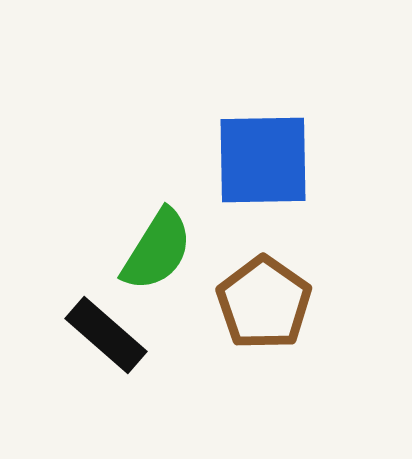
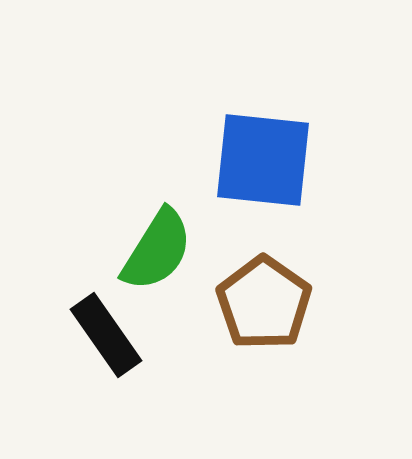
blue square: rotated 7 degrees clockwise
black rectangle: rotated 14 degrees clockwise
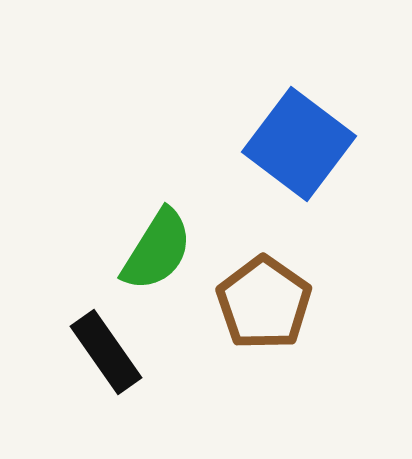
blue square: moved 36 px right, 16 px up; rotated 31 degrees clockwise
black rectangle: moved 17 px down
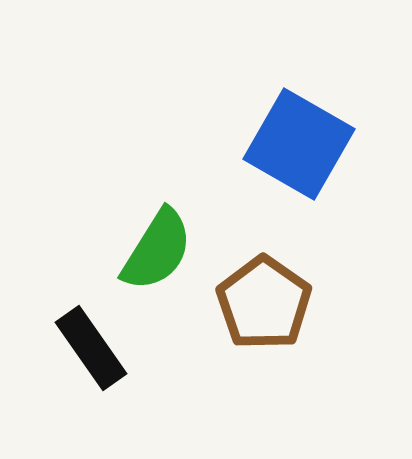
blue square: rotated 7 degrees counterclockwise
black rectangle: moved 15 px left, 4 px up
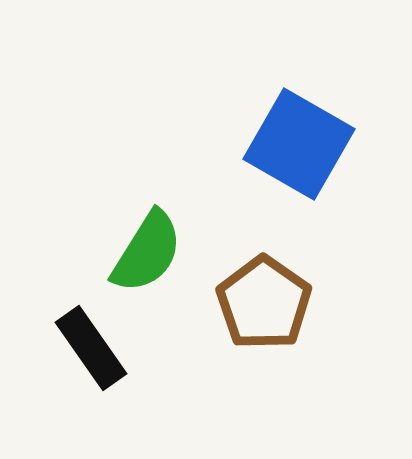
green semicircle: moved 10 px left, 2 px down
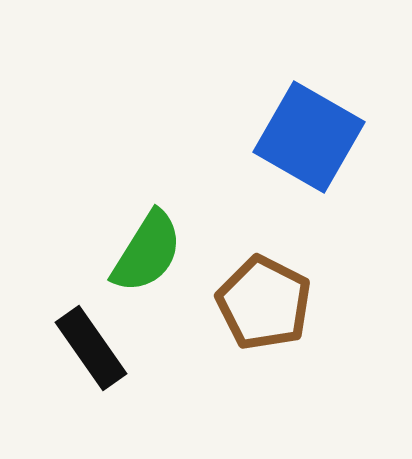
blue square: moved 10 px right, 7 px up
brown pentagon: rotated 8 degrees counterclockwise
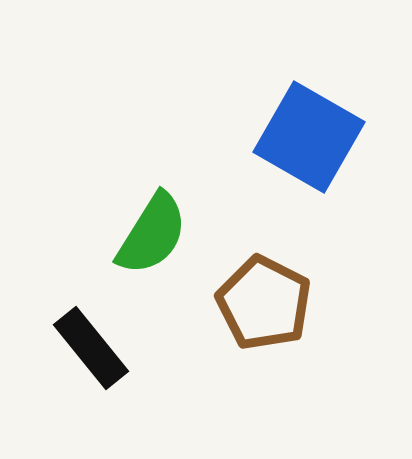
green semicircle: moved 5 px right, 18 px up
black rectangle: rotated 4 degrees counterclockwise
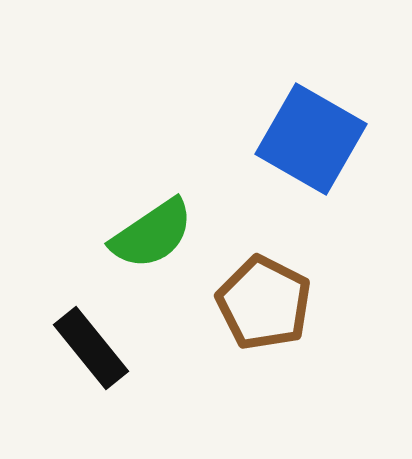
blue square: moved 2 px right, 2 px down
green semicircle: rotated 24 degrees clockwise
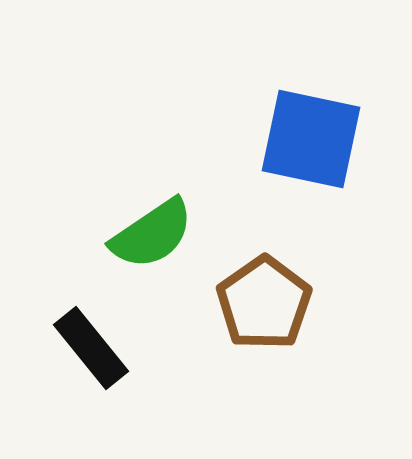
blue square: rotated 18 degrees counterclockwise
brown pentagon: rotated 10 degrees clockwise
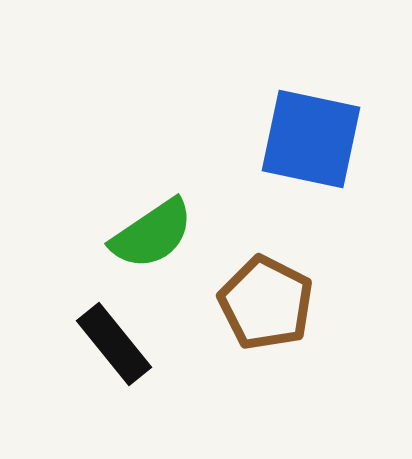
brown pentagon: moved 2 px right; rotated 10 degrees counterclockwise
black rectangle: moved 23 px right, 4 px up
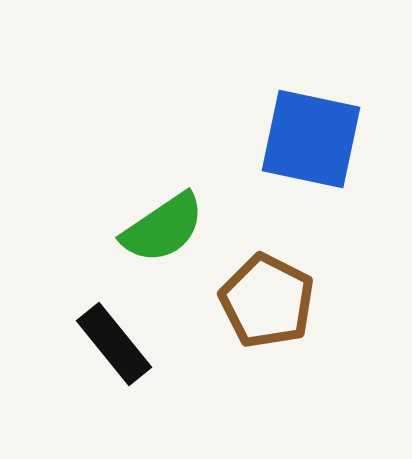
green semicircle: moved 11 px right, 6 px up
brown pentagon: moved 1 px right, 2 px up
